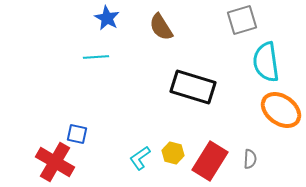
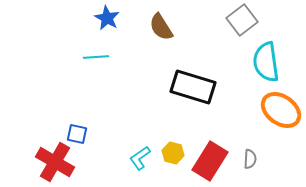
gray square: rotated 20 degrees counterclockwise
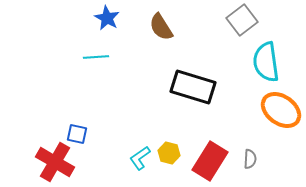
yellow hexagon: moved 4 px left
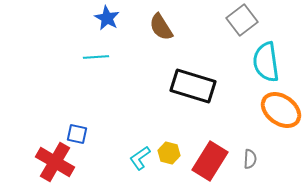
black rectangle: moved 1 px up
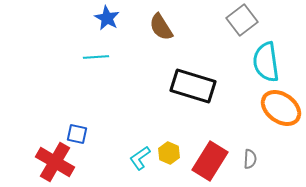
orange ellipse: moved 2 px up
yellow hexagon: rotated 10 degrees clockwise
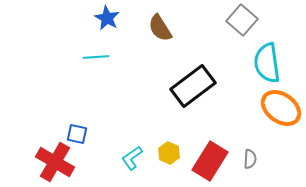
gray square: rotated 12 degrees counterclockwise
brown semicircle: moved 1 px left, 1 px down
cyan semicircle: moved 1 px right, 1 px down
black rectangle: rotated 54 degrees counterclockwise
cyan L-shape: moved 8 px left
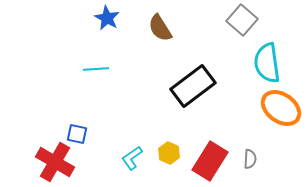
cyan line: moved 12 px down
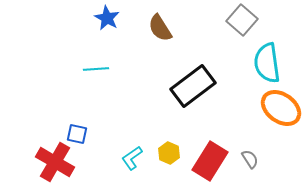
gray semicircle: rotated 36 degrees counterclockwise
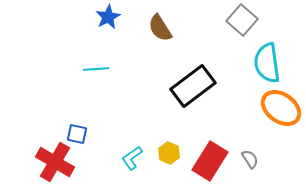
blue star: moved 1 px right, 1 px up; rotated 15 degrees clockwise
